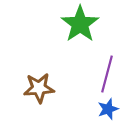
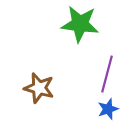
green star: rotated 30 degrees counterclockwise
brown star: rotated 20 degrees clockwise
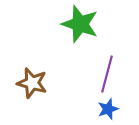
green star: rotated 12 degrees clockwise
brown star: moved 7 px left, 5 px up
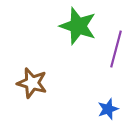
green star: moved 2 px left, 2 px down
purple line: moved 9 px right, 25 px up
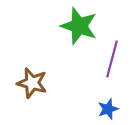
green star: moved 1 px right
purple line: moved 4 px left, 10 px down
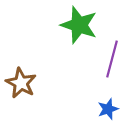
green star: moved 1 px up
brown star: moved 11 px left; rotated 12 degrees clockwise
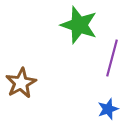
purple line: moved 1 px up
brown star: rotated 16 degrees clockwise
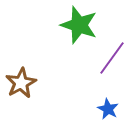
purple line: rotated 21 degrees clockwise
blue star: rotated 25 degrees counterclockwise
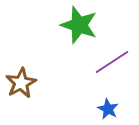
purple line: moved 4 px down; rotated 21 degrees clockwise
